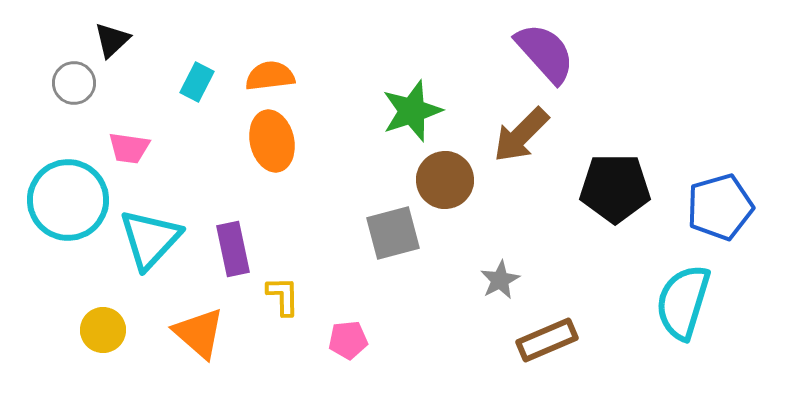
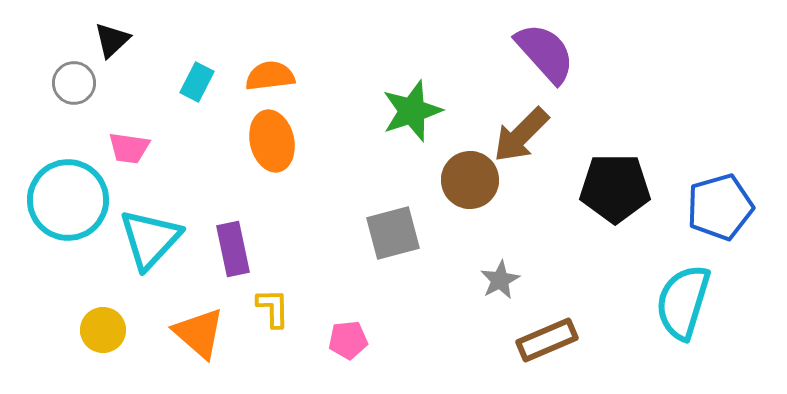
brown circle: moved 25 px right
yellow L-shape: moved 10 px left, 12 px down
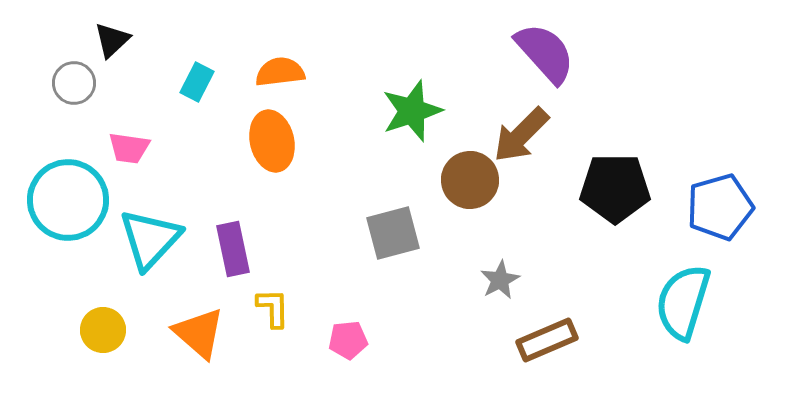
orange semicircle: moved 10 px right, 4 px up
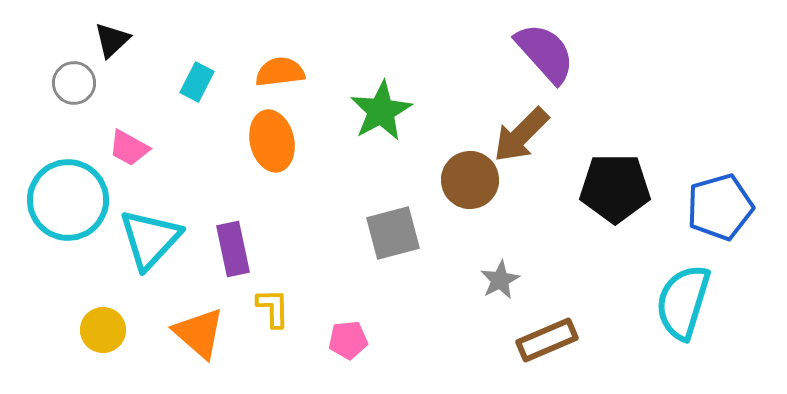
green star: moved 31 px left; rotated 10 degrees counterclockwise
pink trapezoid: rotated 21 degrees clockwise
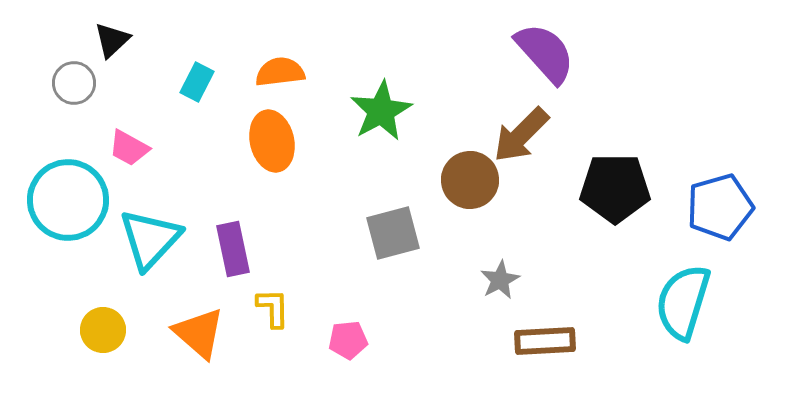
brown rectangle: moved 2 px left, 1 px down; rotated 20 degrees clockwise
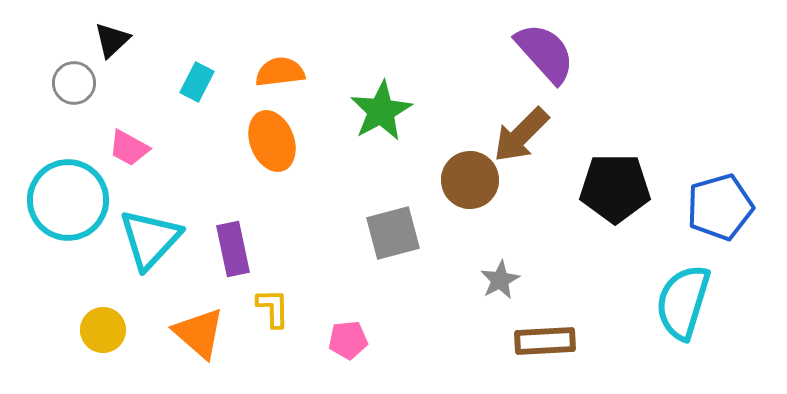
orange ellipse: rotated 8 degrees counterclockwise
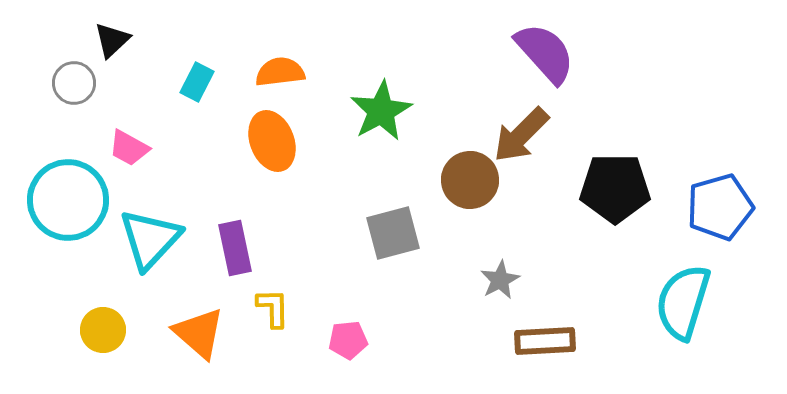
purple rectangle: moved 2 px right, 1 px up
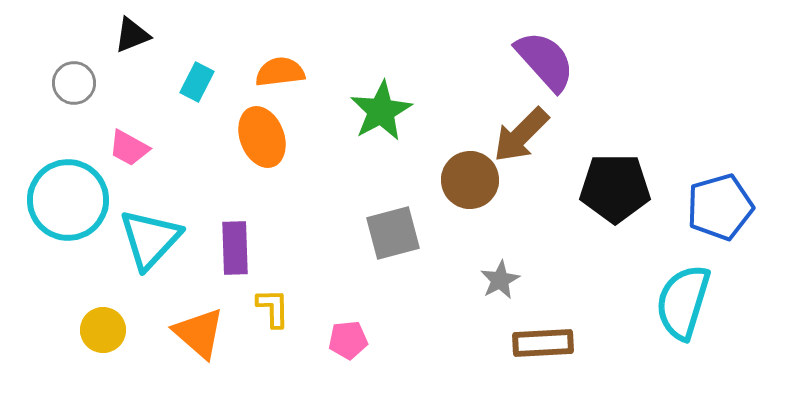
black triangle: moved 20 px right, 5 px up; rotated 21 degrees clockwise
purple semicircle: moved 8 px down
orange ellipse: moved 10 px left, 4 px up
purple rectangle: rotated 10 degrees clockwise
brown rectangle: moved 2 px left, 2 px down
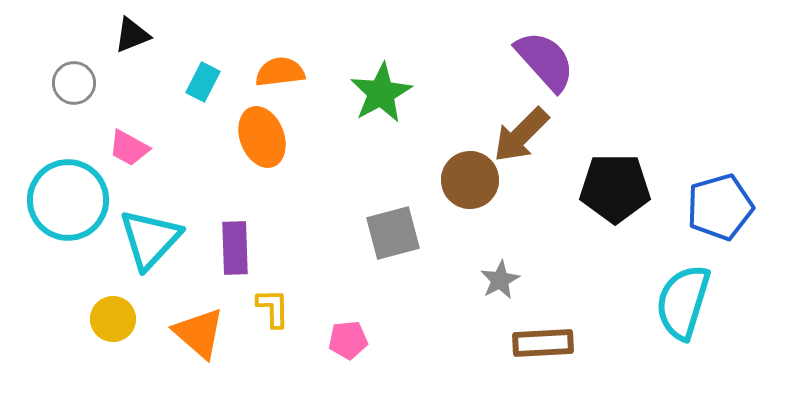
cyan rectangle: moved 6 px right
green star: moved 18 px up
yellow circle: moved 10 px right, 11 px up
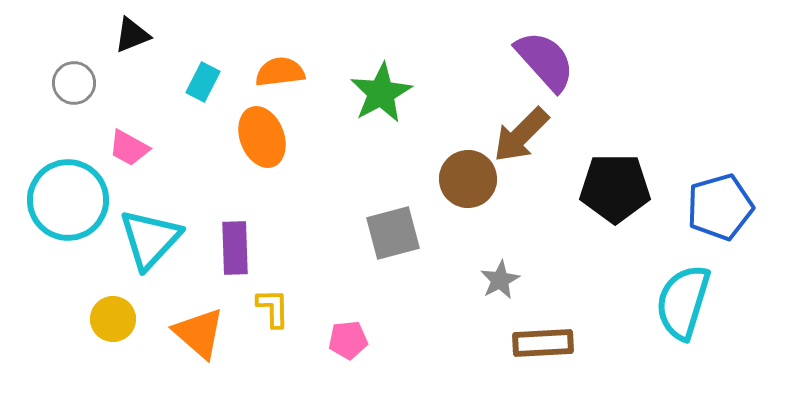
brown circle: moved 2 px left, 1 px up
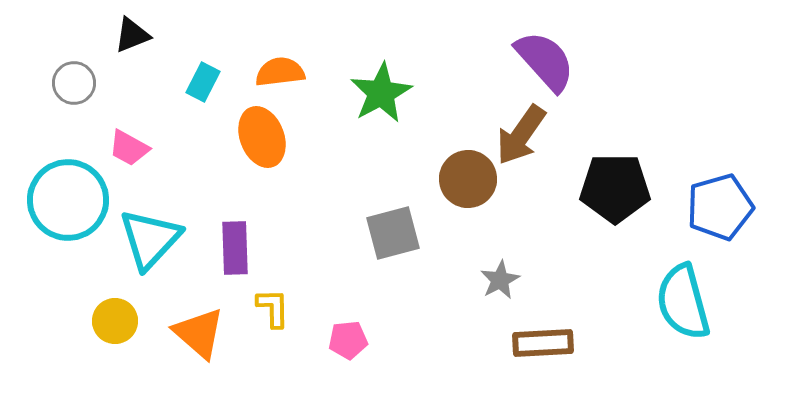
brown arrow: rotated 10 degrees counterclockwise
cyan semicircle: rotated 32 degrees counterclockwise
yellow circle: moved 2 px right, 2 px down
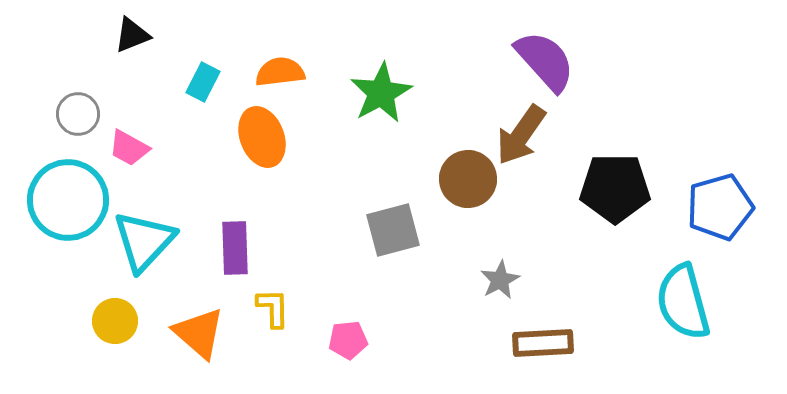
gray circle: moved 4 px right, 31 px down
gray square: moved 3 px up
cyan triangle: moved 6 px left, 2 px down
